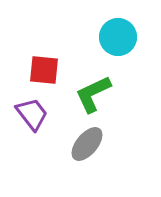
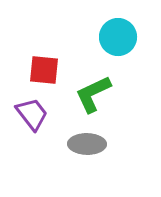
gray ellipse: rotated 51 degrees clockwise
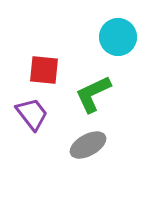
gray ellipse: moved 1 px right, 1 px down; rotated 30 degrees counterclockwise
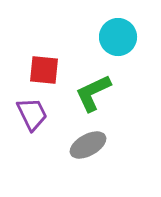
green L-shape: moved 1 px up
purple trapezoid: rotated 12 degrees clockwise
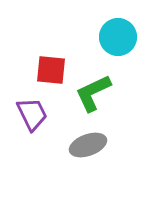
red square: moved 7 px right
gray ellipse: rotated 9 degrees clockwise
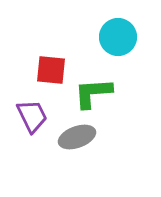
green L-shape: rotated 21 degrees clockwise
purple trapezoid: moved 2 px down
gray ellipse: moved 11 px left, 8 px up
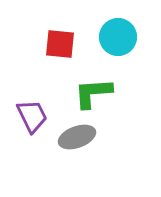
red square: moved 9 px right, 26 px up
